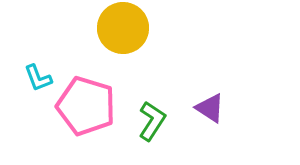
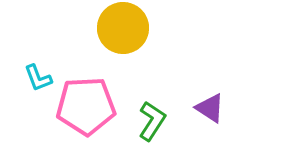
pink pentagon: rotated 20 degrees counterclockwise
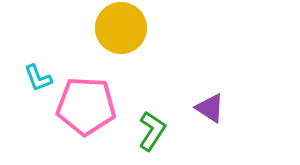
yellow circle: moved 2 px left
pink pentagon: rotated 6 degrees clockwise
green L-shape: moved 10 px down
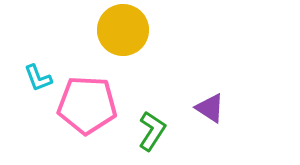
yellow circle: moved 2 px right, 2 px down
pink pentagon: moved 1 px right, 1 px up
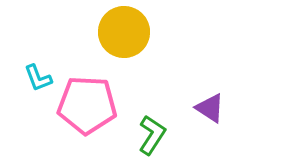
yellow circle: moved 1 px right, 2 px down
green L-shape: moved 4 px down
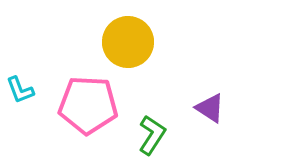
yellow circle: moved 4 px right, 10 px down
cyan L-shape: moved 18 px left, 12 px down
pink pentagon: moved 1 px right
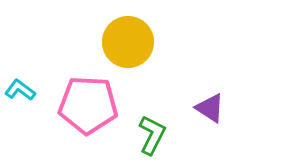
cyan L-shape: rotated 148 degrees clockwise
green L-shape: rotated 6 degrees counterclockwise
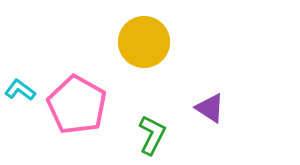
yellow circle: moved 16 px right
pink pentagon: moved 11 px left; rotated 26 degrees clockwise
